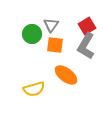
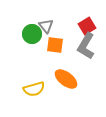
gray triangle: moved 5 px left, 1 px down; rotated 14 degrees counterclockwise
orange ellipse: moved 4 px down
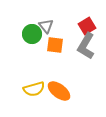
orange ellipse: moved 7 px left, 12 px down
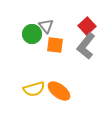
red square: rotated 12 degrees counterclockwise
gray L-shape: rotated 8 degrees clockwise
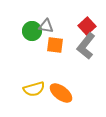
gray triangle: rotated 42 degrees counterclockwise
green circle: moved 3 px up
orange ellipse: moved 2 px right, 2 px down
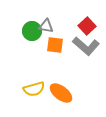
gray L-shape: rotated 88 degrees counterclockwise
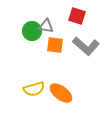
red square: moved 10 px left, 10 px up; rotated 30 degrees counterclockwise
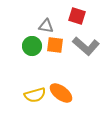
green circle: moved 15 px down
yellow semicircle: moved 1 px right, 6 px down
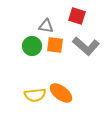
yellow semicircle: rotated 10 degrees clockwise
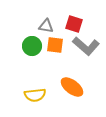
red square: moved 3 px left, 8 px down
orange ellipse: moved 11 px right, 6 px up
